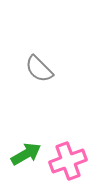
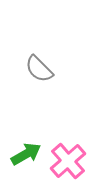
pink cross: rotated 21 degrees counterclockwise
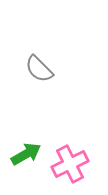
pink cross: moved 2 px right, 3 px down; rotated 15 degrees clockwise
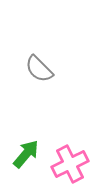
green arrow: rotated 20 degrees counterclockwise
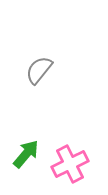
gray semicircle: moved 1 px down; rotated 84 degrees clockwise
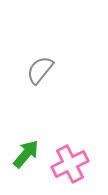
gray semicircle: moved 1 px right
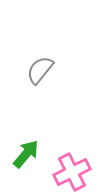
pink cross: moved 2 px right, 8 px down
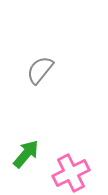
pink cross: moved 1 px left, 1 px down
